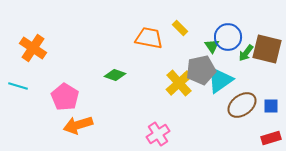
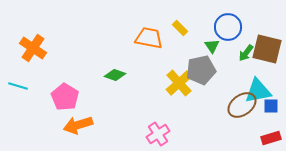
blue circle: moved 10 px up
cyan triangle: moved 38 px right, 11 px down; rotated 24 degrees clockwise
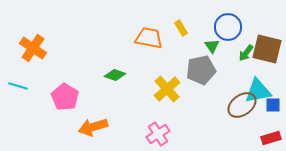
yellow rectangle: moved 1 px right; rotated 14 degrees clockwise
yellow cross: moved 12 px left, 6 px down
blue square: moved 2 px right, 1 px up
orange arrow: moved 15 px right, 2 px down
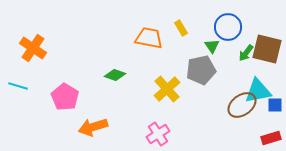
blue square: moved 2 px right
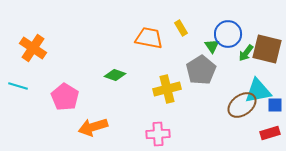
blue circle: moved 7 px down
gray pentagon: rotated 20 degrees counterclockwise
yellow cross: rotated 28 degrees clockwise
pink cross: rotated 30 degrees clockwise
red rectangle: moved 1 px left, 5 px up
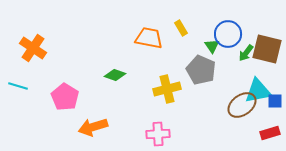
gray pentagon: rotated 16 degrees counterclockwise
blue square: moved 4 px up
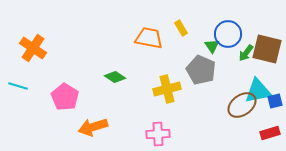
green diamond: moved 2 px down; rotated 15 degrees clockwise
blue square: rotated 14 degrees counterclockwise
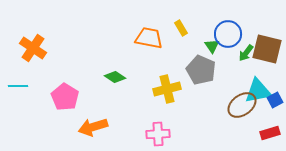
cyan line: rotated 18 degrees counterclockwise
blue square: moved 1 px up; rotated 14 degrees counterclockwise
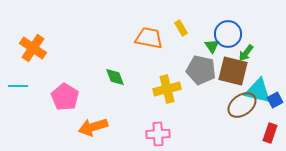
brown square: moved 34 px left, 22 px down
gray pentagon: rotated 12 degrees counterclockwise
green diamond: rotated 35 degrees clockwise
cyan triangle: rotated 24 degrees clockwise
red rectangle: rotated 54 degrees counterclockwise
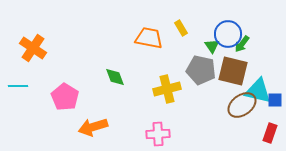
green arrow: moved 4 px left, 9 px up
blue square: rotated 28 degrees clockwise
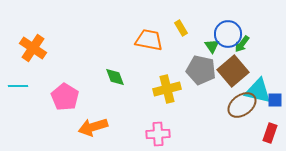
orange trapezoid: moved 2 px down
brown square: rotated 36 degrees clockwise
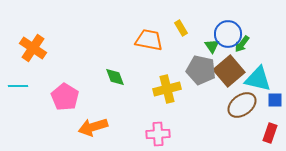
brown square: moved 4 px left
cyan triangle: moved 12 px up
